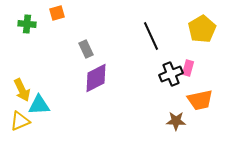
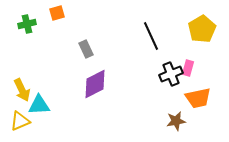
green cross: rotated 18 degrees counterclockwise
purple diamond: moved 1 px left, 6 px down
orange trapezoid: moved 2 px left, 2 px up
brown star: rotated 12 degrees counterclockwise
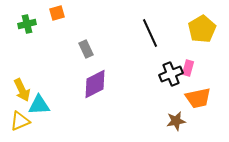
black line: moved 1 px left, 3 px up
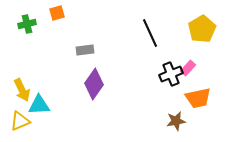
gray rectangle: moved 1 px left, 1 px down; rotated 72 degrees counterclockwise
pink rectangle: rotated 28 degrees clockwise
purple diamond: moved 1 px left; rotated 28 degrees counterclockwise
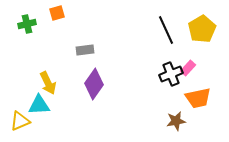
black line: moved 16 px right, 3 px up
yellow arrow: moved 26 px right, 7 px up
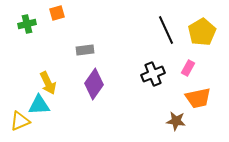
yellow pentagon: moved 3 px down
pink rectangle: rotated 14 degrees counterclockwise
black cross: moved 18 px left
brown star: rotated 18 degrees clockwise
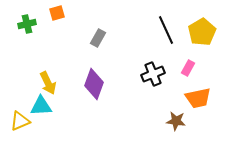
gray rectangle: moved 13 px right, 12 px up; rotated 54 degrees counterclockwise
purple diamond: rotated 16 degrees counterclockwise
cyan triangle: moved 2 px right, 1 px down
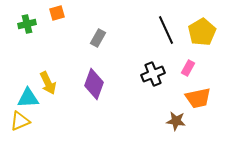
cyan triangle: moved 13 px left, 8 px up
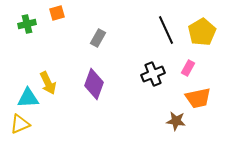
yellow triangle: moved 3 px down
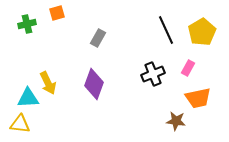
yellow triangle: rotated 30 degrees clockwise
